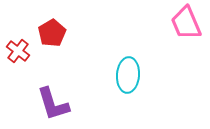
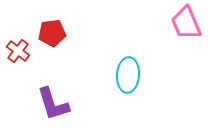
red pentagon: rotated 24 degrees clockwise
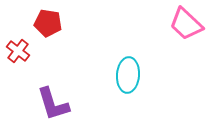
pink trapezoid: moved 1 px down; rotated 24 degrees counterclockwise
red pentagon: moved 4 px left, 10 px up; rotated 16 degrees clockwise
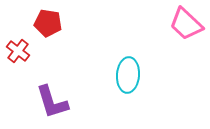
purple L-shape: moved 1 px left, 2 px up
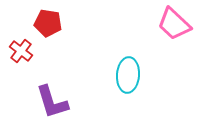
pink trapezoid: moved 12 px left
red cross: moved 3 px right
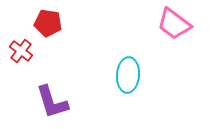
pink trapezoid: rotated 6 degrees counterclockwise
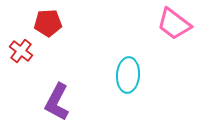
red pentagon: rotated 12 degrees counterclockwise
purple L-shape: moved 5 px right; rotated 45 degrees clockwise
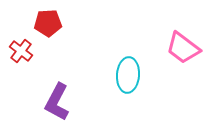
pink trapezoid: moved 9 px right, 24 px down
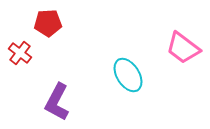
red cross: moved 1 px left, 2 px down
cyan ellipse: rotated 36 degrees counterclockwise
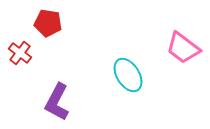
red pentagon: rotated 12 degrees clockwise
